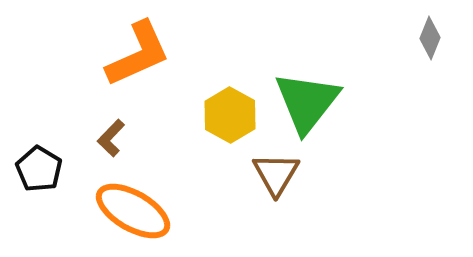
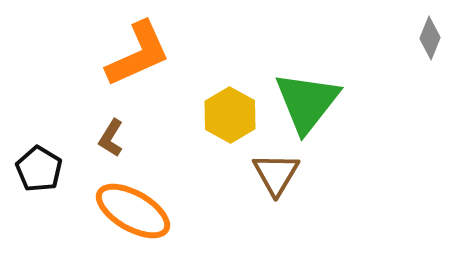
brown L-shape: rotated 12 degrees counterclockwise
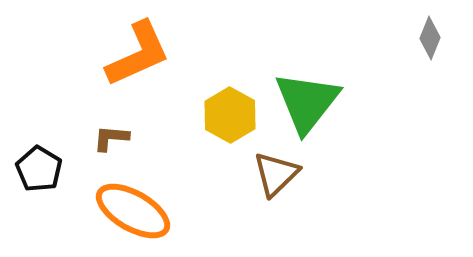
brown L-shape: rotated 63 degrees clockwise
brown triangle: rotated 15 degrees clockwise
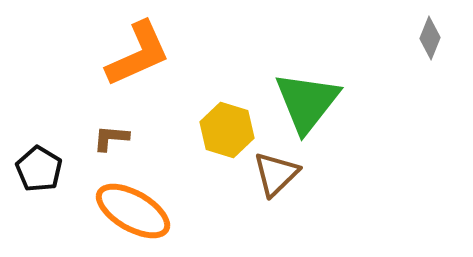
yellow hexagon: moved 3 px left, 15 px down; rotated 12 degrees counterclockwise
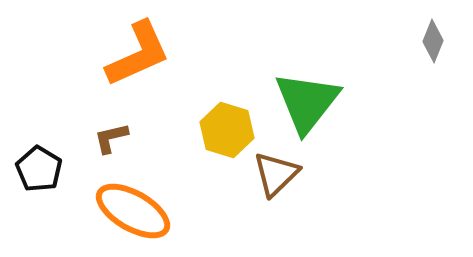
gray diamond: moved 3 px right, 3 px down
brown L-shape: rotated 18 degrees counterclockwise
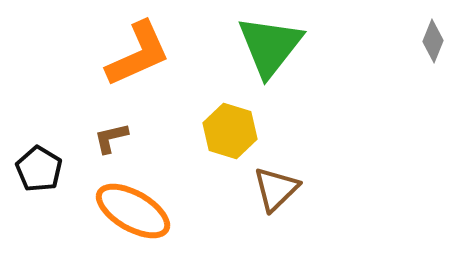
green triangle: moved 37 px left, 56 px up
yellow hexagon: moved 3 px right, 1 px down
brown triangle: moved 15 px down
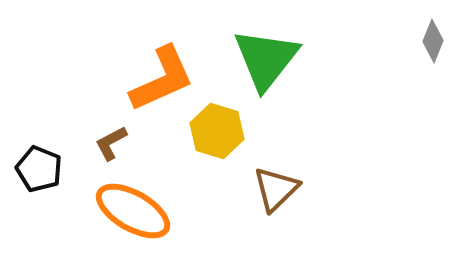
green triangle: moved 4 px left, 13 px down
orange L-shape: moved 24 px right, 25 px down
yellow hexagon: moved 13 px left
brown L-shape: moved 5 px down; rotated 15 degrees counterclockwise
black pentagon: rotated 9 degrees counterclockwise
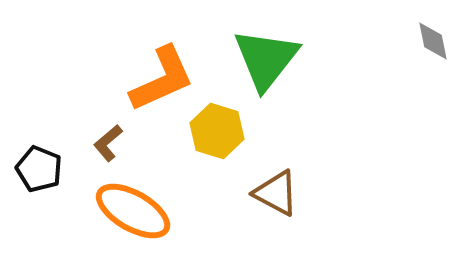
gray diamond: rotated 33 degrees counterclockwise
brown L-shape: moved 3 px left; rotated 12 degrees counterclockwise
brown triangle: moved 4 px down; rotated 48 degrees counterclockwise
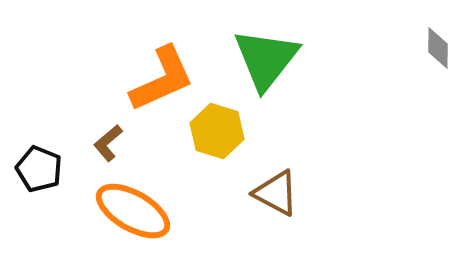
gray diamond: moved 5 px right, 7 px down; rotated 12 degrees clockwise
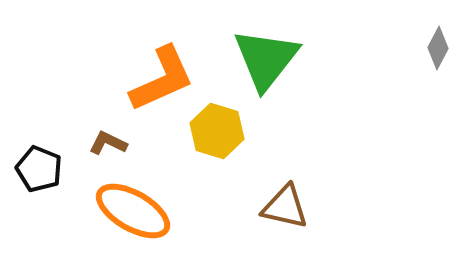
gray diamond: rotated 27 degrees clockwise
brown L-shape: rotated 66 degrees clockwise
brown triangle: moved 9 px right, 14 px down; rotated 15 degrees counterclockwise
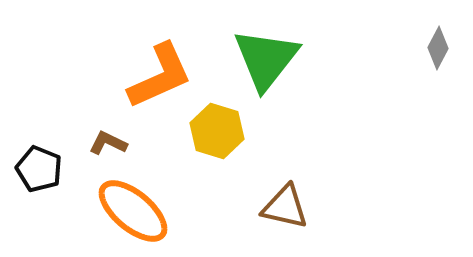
orange L-shape: moved 2 px left, 3 px up
orange ellipse: rotated 10 degrees clockwise
